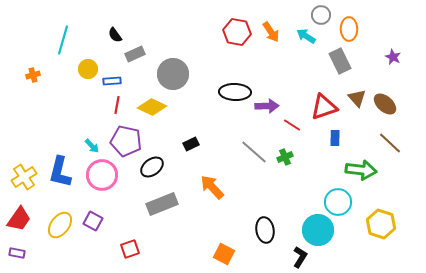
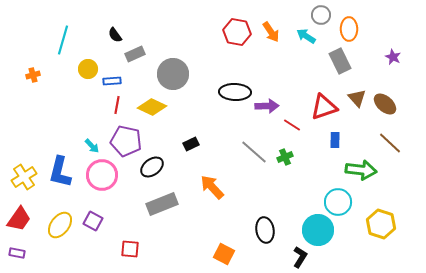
blue rectangle at (335, 138): moved 2 px down
red square at (130, 249): rotated 24 degrees clockwise
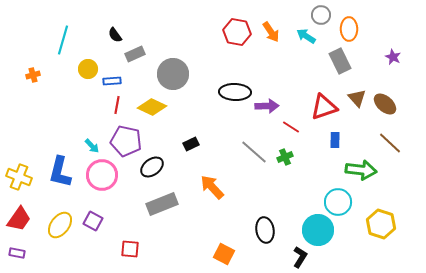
red line at (292, 125): moved 1 px left, 2 px down
yellow cross at (24, 177): moved 5 px left; rotated 35 degrees counterclockwise
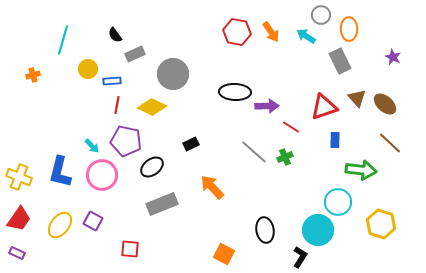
purple rectangle at (17, 253): rotated 14 degrees clockwise
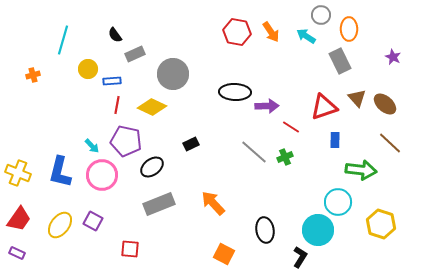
yellow cross at (19, 177): moved 1 px left, 4 px up
orange arrow at (212, 187): moved 1 px right, 16 px down
gray rectangle at (162, 204): moved 3 px left
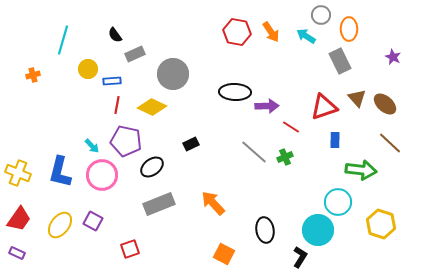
red square at (130, 249): rotated 24 degrees counterclockwise
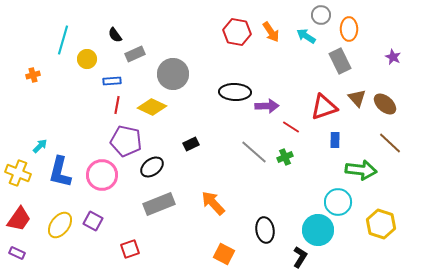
yellow circle at (88, 69): moved 1 px left, 10 px up
cyan arrow at (92, 146): moved 52 px left; rotated 91 degrees counterclockwise
